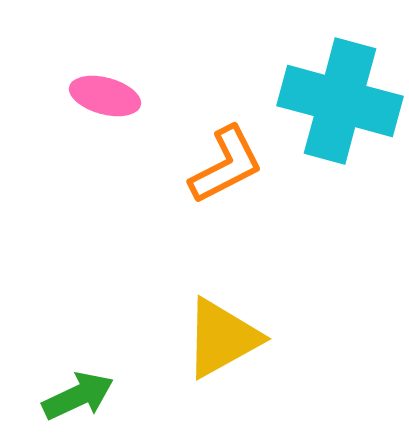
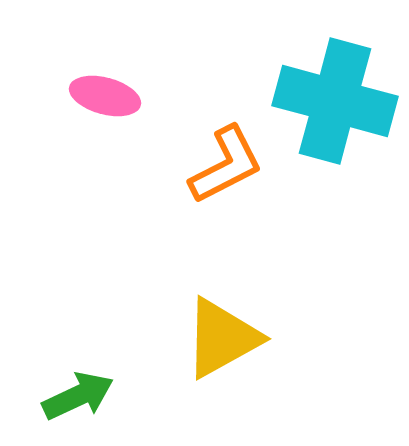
cyan cross: moved 5 px left
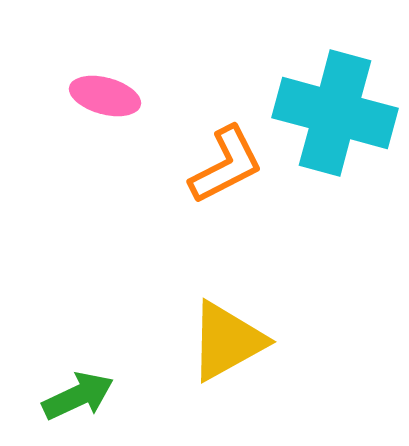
cyan cross: moved 12 px down
yellow triangle: moved 5 px right, 3 px down
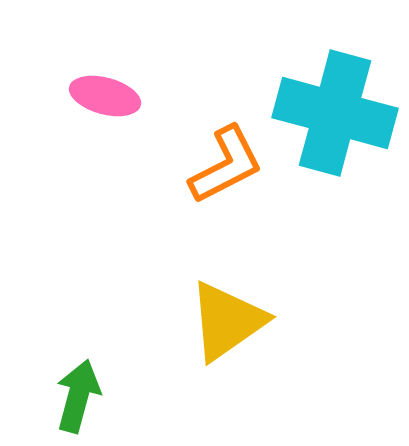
yellow triangle: moved 20 px up; rotated 6 degrees counterclockwise
green arrow: rotated 50 degrees counterclockwise
